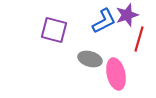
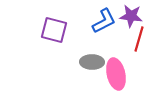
purple star: moved 4 px right, 1 px down; rotated 25 degrees clockwise
gray ellipse: moved 2 px right, 3 px down; rotated 15 degrees counterclockwise
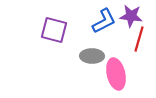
gray ellipse: moved 6 px up
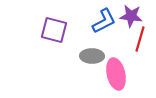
red line: moved 1 px right
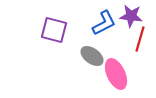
blue L-shape: moved 2 px down
gray ellipse: rotated 35 degrees clockwise
pink ellipse: rotated 12 degrees counterclockwise
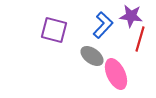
blue L-shape: moved 1 px left, 2 px down; rotated 20 degrees counterclockwise
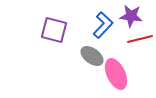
red line: rotated 60 degrees clockwise
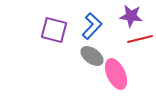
blue L-shape: moved 11 px left, 1 px down
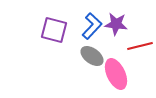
purple star: moved 15 px left, 8 px down
red line: moved 7 px down
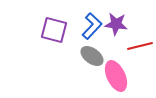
pink ellipse: moved 2 px down
